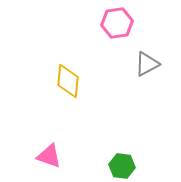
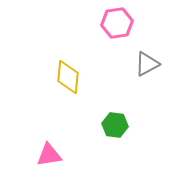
yellow diamond: moved 4 px up
pink triangle: moved 1 px up; rotated 28 degrees counterclockwise
green hexagon: moved 7 px left, 41 px up
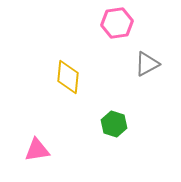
green hexagon: moved 1 px left, 1 px up; rotated 10 degrees clockwise
pink triangle: moved 12 px left, 5 px up
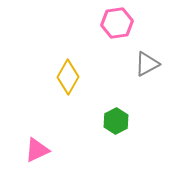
yellow diamond: rotated 24 degrees clockwise
green hexagon: moved 2 px right, 3 px up; rotated 15 degrees clockwise
pink triangle: rotated 16 degrees counterclockwise
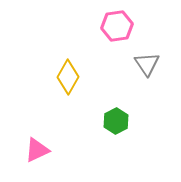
pink hexagon: moved 3 px down
gray triangle: rotated 36 degrees counterclockwise
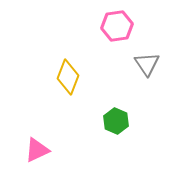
yellow diamond: rotated 8 degrees counterclockwise
green hexagon: rotated 10 degrees counterclockwise
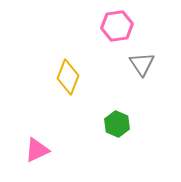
gray triangle: moved 5 px left
green hexagon: moved 1 px right, 3 px down
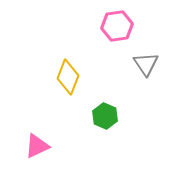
gray triangle: moved 4 px right
green hexagon: moved 12 px left, 8 px up
pink triangle: moved 4 px up
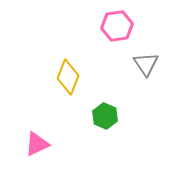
pink triangle: moved 2 px up
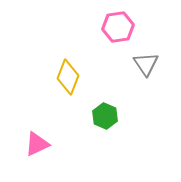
pink hexagon: moved 1 px right, 1 px down
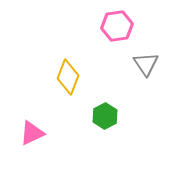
pink hexagon: moved 1 px left, 1 px up
green hexagon: rotated 10 degrees clockwise
pink triangle: moved 5 px left, 11 px up
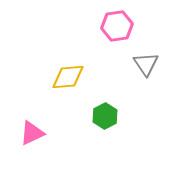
yellow diamond: rotated 64 degrees clockwise
